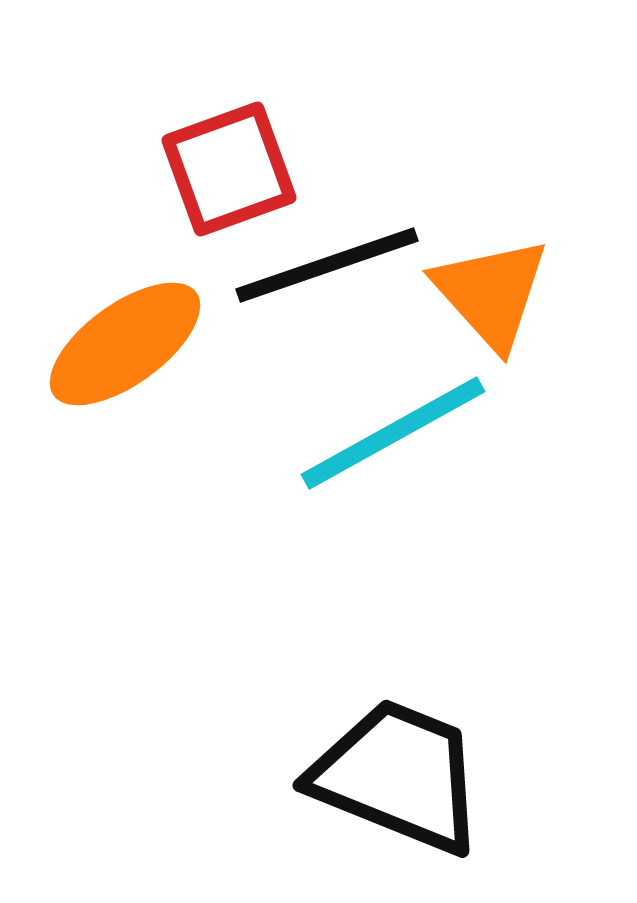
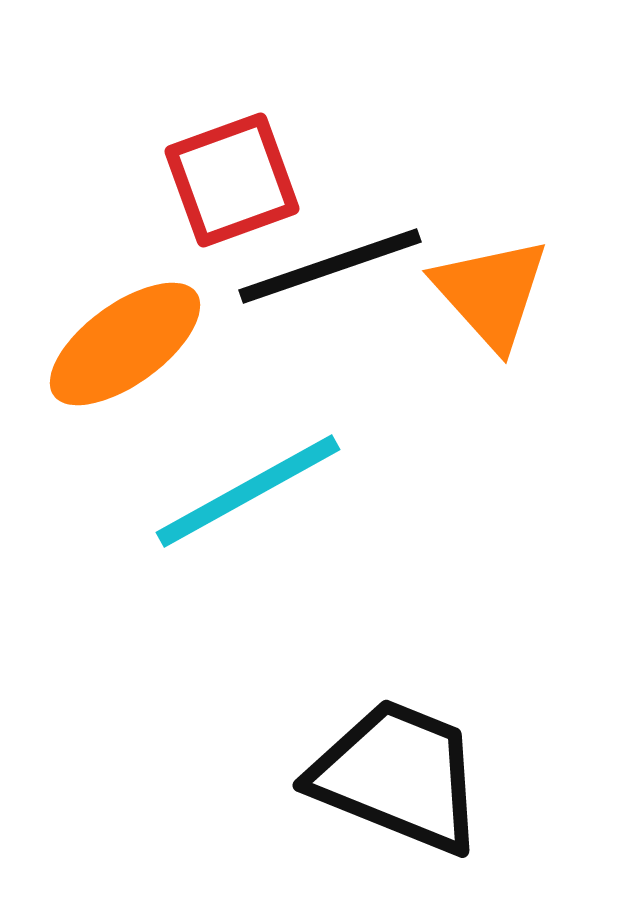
red square: moved 3 px right, 11 px down
black line: moved 3 px right, 1 px down
cyan line: moved 145 px left, 58 px down
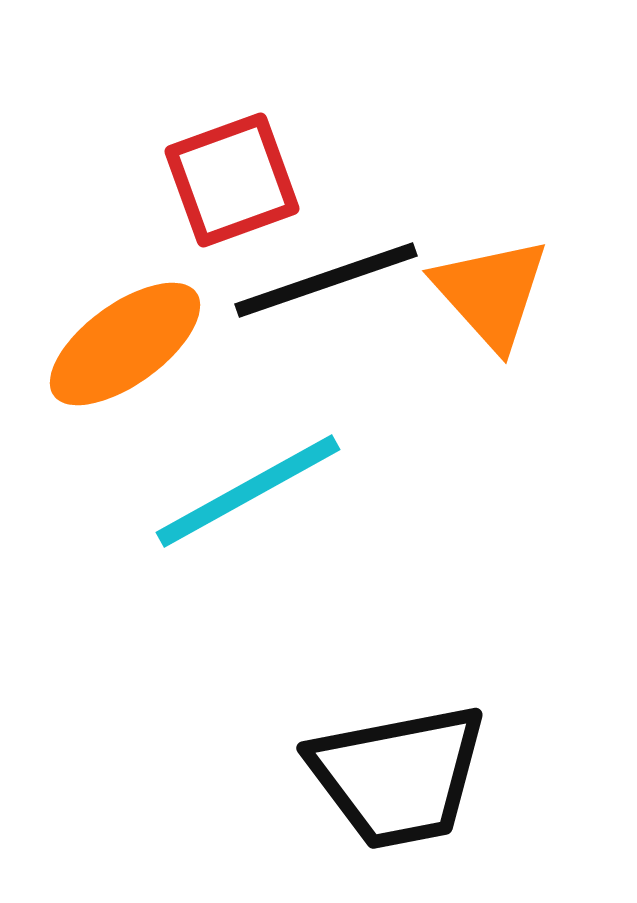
black line: moved 4 px left, 14 px down
black trapezoid: rotated 147 degrees clockwise
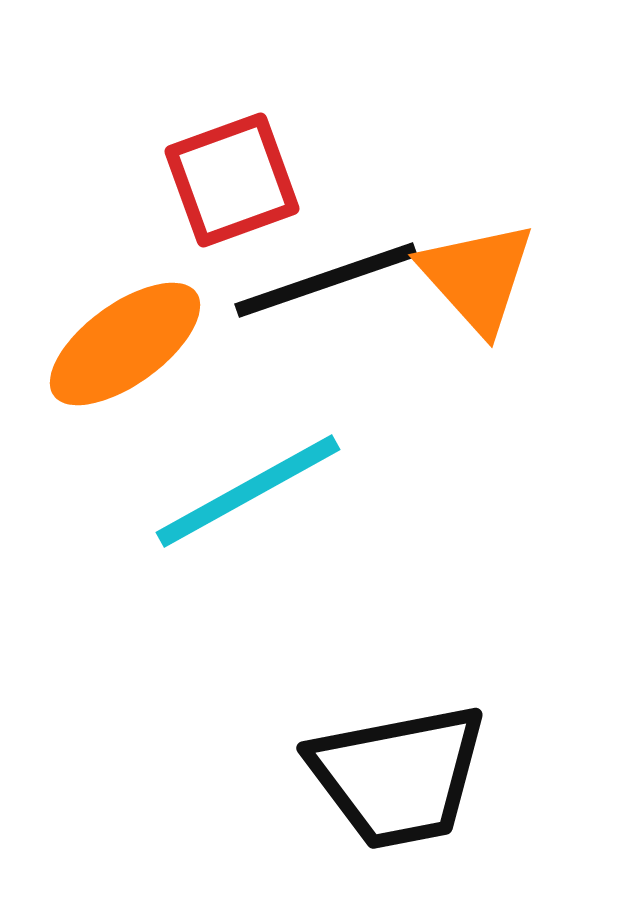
orange triangle: moved 14 px left, 16 px up
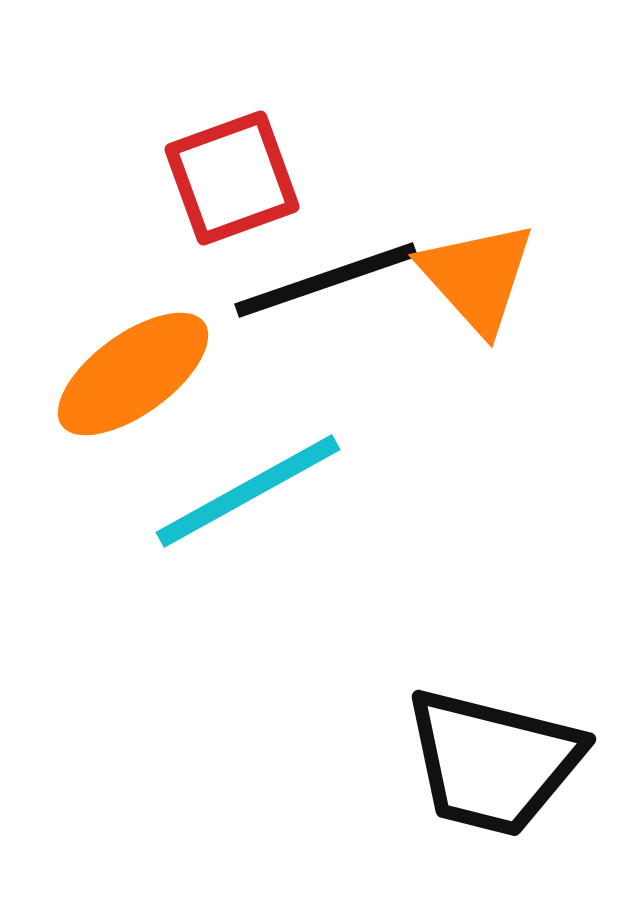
red square: moved 2 px up
orange ellipse: moved 8 px right, 30 px down
black trapezoid: moved 95 px right, 14 px up; rotated 25 degrees clockwise
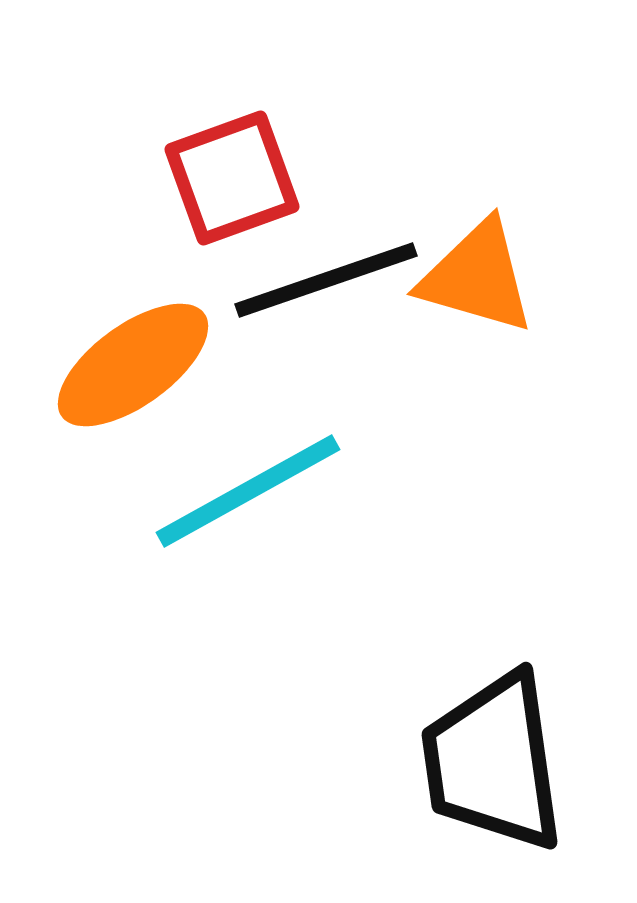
orange triangle: rotated 32 degrees counterclockwise
orange ellipse: moved 9 px up
black trapezoid: rotated 68 degrees clockwise
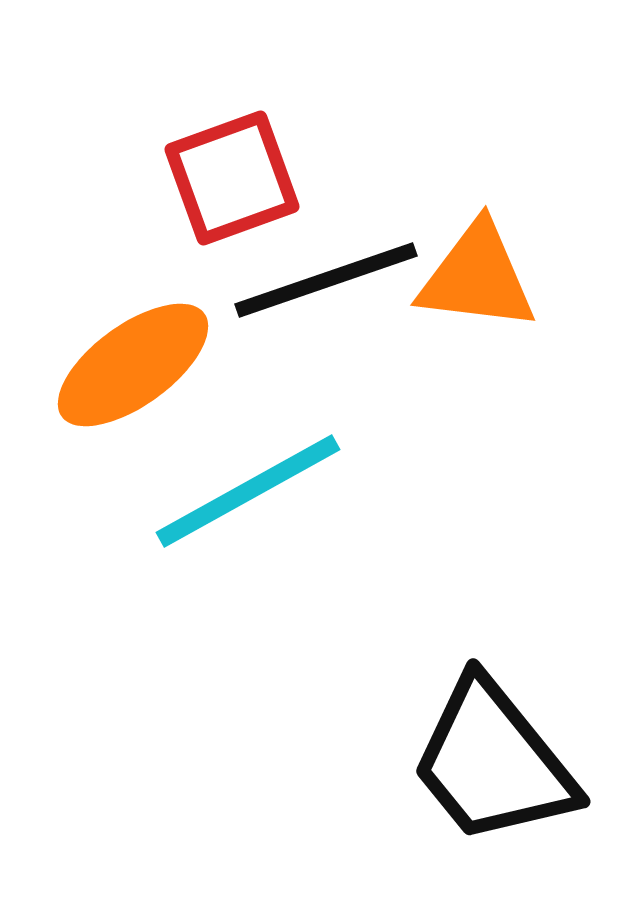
orange triangle: rotated 9 degrees counterclockwise
black trapezoid: rotated 31 degrees counterclockwise
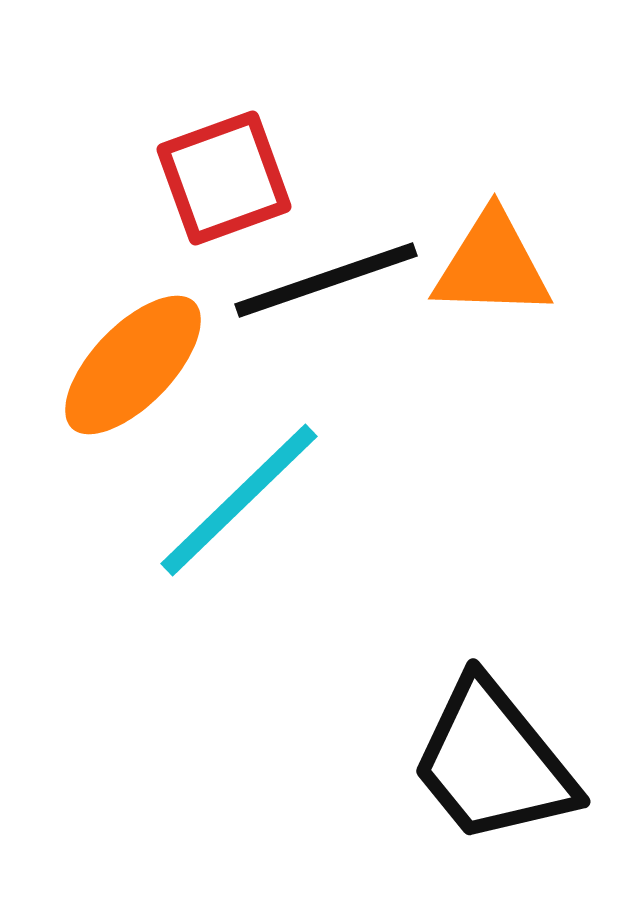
red square: moved 8 px left
orange triangle: moved 15 px right, 12 px up; rotated 5 degrees counterclockwise
orange ellipse: rotated 10 degrees counterclockwise
cyan line: moved 9 px left, 9 px down; rotated 15 degrees counterclockwise
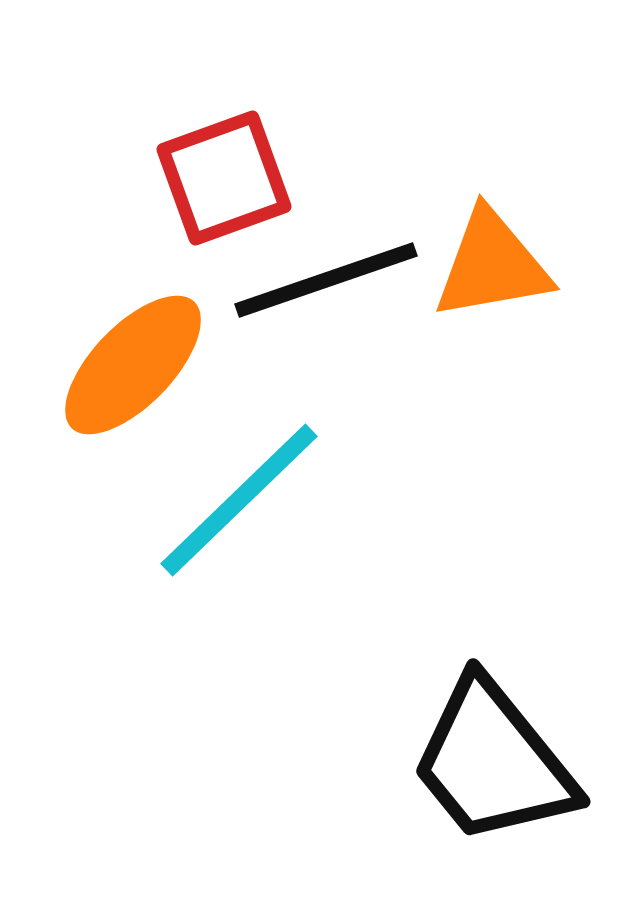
orange triangle: rotated 12 degrees counterclockwise
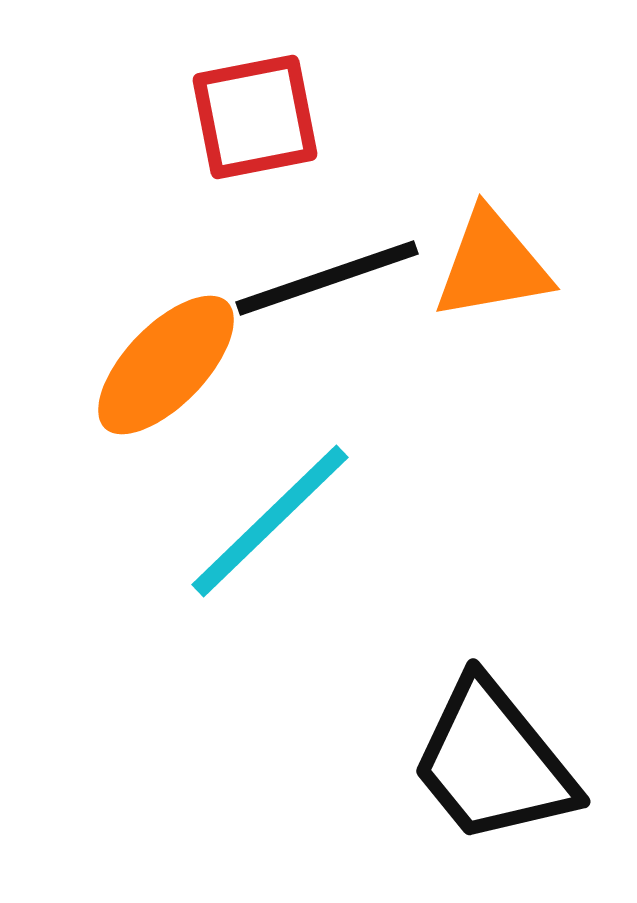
red square: moved 31 px right, 61 px up; rotated 9 degrees clockwise
black line: moved 1 px right, 2 px up
orange ellipse: moved 33 px right
cyan line: moved 31 px right, 21 px down
